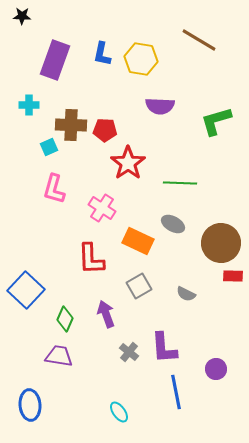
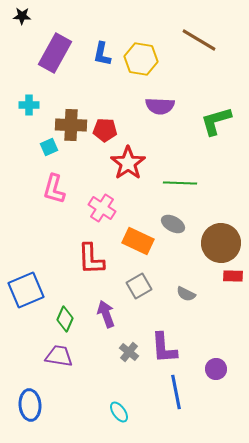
purple rectangle: moved 7 px up; rotated 9 degrees clockwise
blue square: rotated 24 degrees clockwise
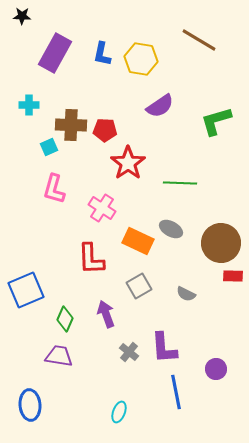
purple semicircle: rotated 36 degrees counterclockwise
gray ellipse: moved 2 px left, 5 px down
cyan ellipse: rotated 55 degrees clockwise
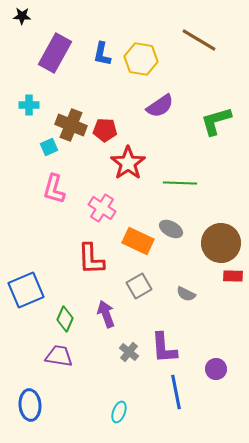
brown cross: rotated 20 degrees clockwise
